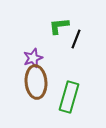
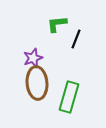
green L-shape: moved 2 px left, 2 px up
brown ellipse: moved 1 px right, 1 px down
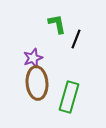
green L-shape: rotated 85 degrees clockwise
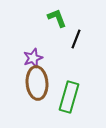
green L-shape: moved 6 px up; rotated 10 degrees counterclockwise
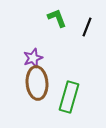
black line: moved 11 px right, 12 px up
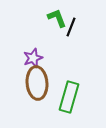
black line: moved 16 px left
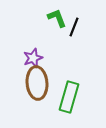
black line: moved 3 px right
